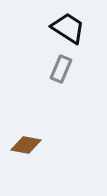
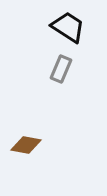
black trapezoid: moved 1 px up
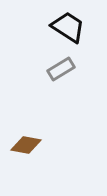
gray rectangle: rotated 36 degrees clockwise
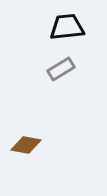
black trapezoid: moved 1 px left; rotated 39 degrees counterclockwise
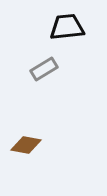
gray rectangle: moved 17 px left
